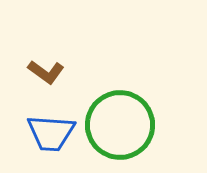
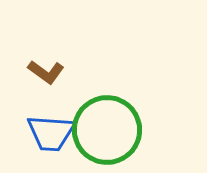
green circle: moved 13 px left, 5 px down
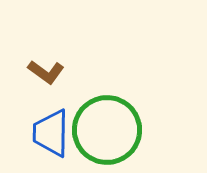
blue trapezoid: rotated 87 degrees clockwise
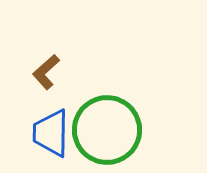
brown L-shape: rotated 102 degrees clockwise
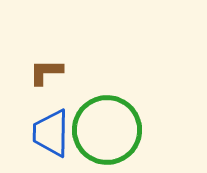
brown L-shape: rotated 42 degrees clockwise
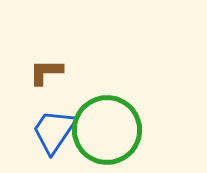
blue trapezoid: moved 3 px right, 2 px up; rotated 33 degrees clockwise
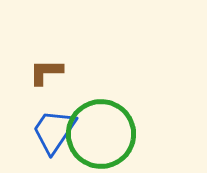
green circle: moved 6 px left, 4 px down
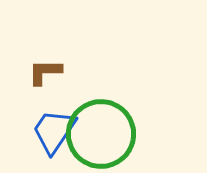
brown L-shape: moved 1 px left
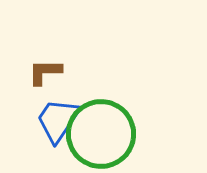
blue trapezoid: moved 4 px right, 11 px up
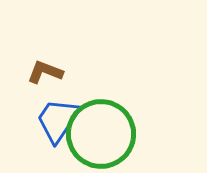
brown L-shape: rotated 21 degrees clockwise
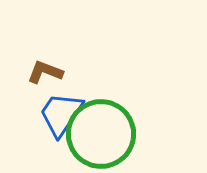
blue trapezoid: moved 3 px right, 6 px up
